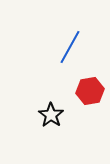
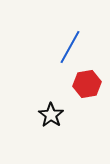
red hexagon: moved 3 px left, 7 px up
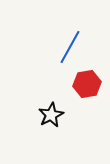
black star: rotated 10 degrees clockwise
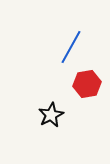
blue line: moved 1 px right
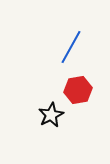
red hexagon: moved 9 px left, 6 px down
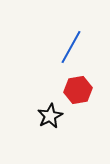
black star: moved 1 px left, 1 px down
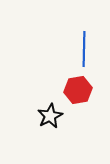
blue line: moved 13 px right, 2 px down; rotated 28 degrees counterclockwise
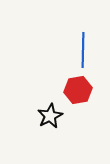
blue line: moved 1 px left, 1 px down
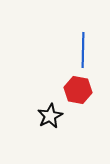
red hexagon: rotated 20 degrees clockwise
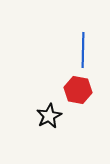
black star: moved 1 px left
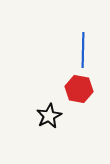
red hexagon: moved 1 px right, 1 px up
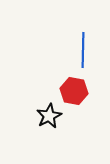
red hexagon: moved 5 px left, 2 px down
